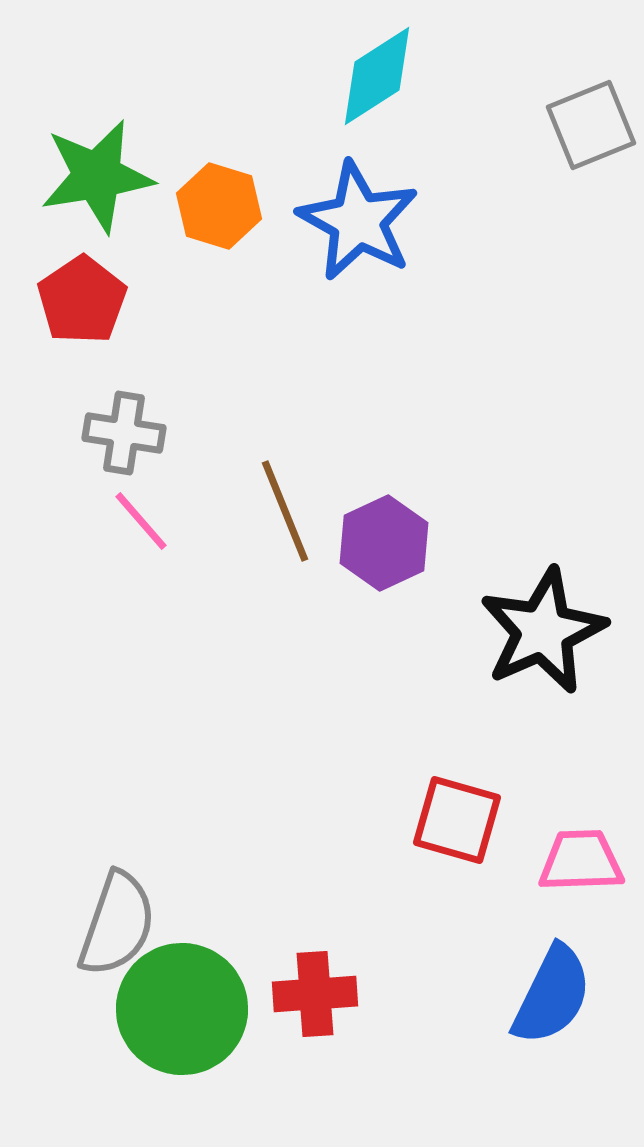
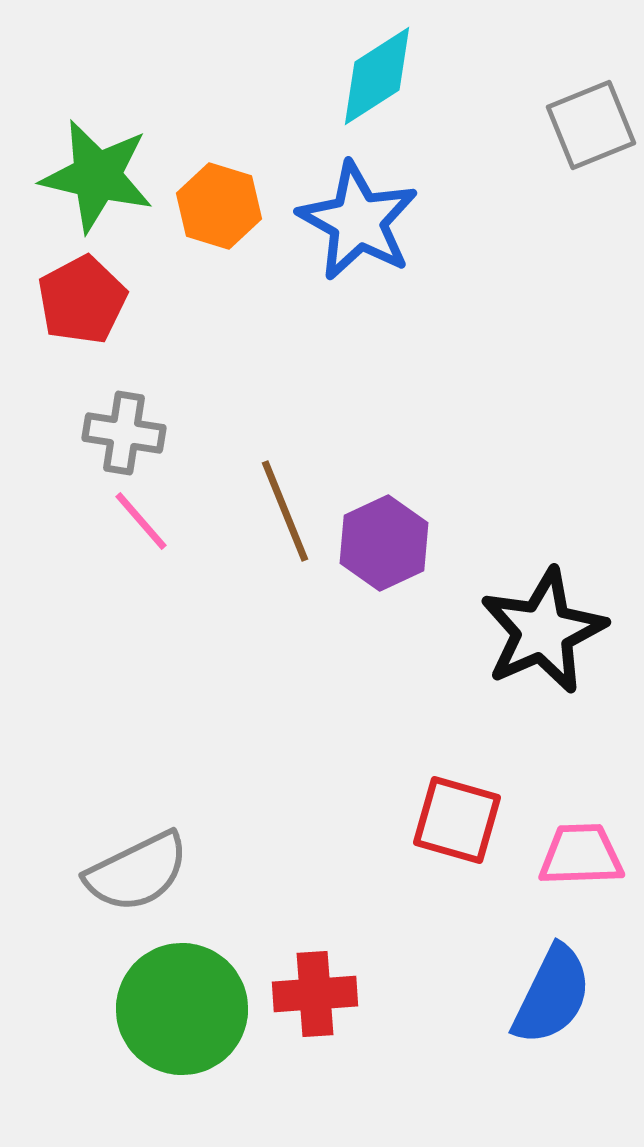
green star: rotated 22 degrees clockwise
red pentagon: rotated 6 degrees clockwise
pink trapezoid: moved 6 px up
gray semicircle: moved 20 px right, 52 px up; rotated 45 degrees clockwise
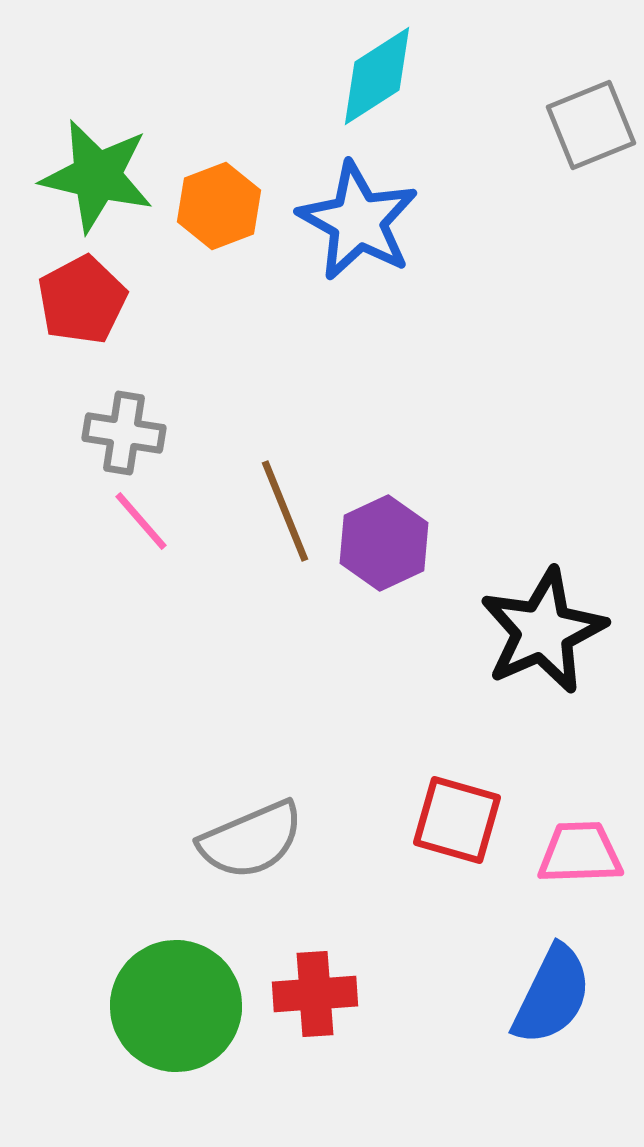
orange hexagon: rotated 22 degrees clockwise
pink trapezoid: moved 1 px left, 2 px up
gray semicircle: moved 114 px right, 32 px up; rotated 3 degrees clockwise
green circle: moved 6 px left, 3 px up
